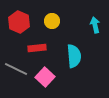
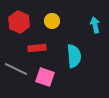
pink square: rotated 24 degrees counterclockwise
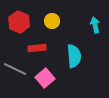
gray line: moved 1 px left
pink square: moved 1 px down; rotated 30 degrees clockwise
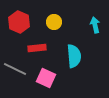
yellow circle: moved 2 px right, 1 px down
pink square: moved 1 px right; rotated 24 degrees counterclockwise
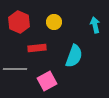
cyan semicircle: rotated 25 degrees clockwise
gray line: rotated 25 degrees counterclockwise
pink square: moved 1 px right, 3 px down; rotated 36 degrees clockwise
